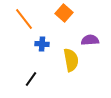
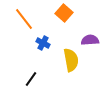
blue cross: moved 1 px right, 1 px up; rotated 24 degrees clockwise
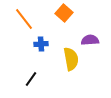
blue cross: moved 2 px left, 1 px down; rotated 32 degrees counterclockwise
yellow semicircle: moved 1 px up
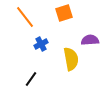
orange square: rotated 30 degrees clockwise
orange line: moved 1 px right, 2 px up
blue cross: rotated 24 degrees counterclockwise
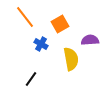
orange square: moved 4 px left, 11 px down; rotated 12 degrees counterclockwise
blue cross: rotated 32 degrees counterclockwise
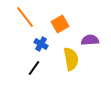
black line: moved 3 px right, 11 px up
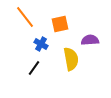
orange square: rotated 18 degrees clockwise
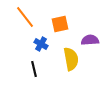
black line: moved 1 px down; rotated 49 degrees counterclockwise
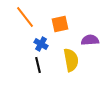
yellow semicircle: moved 1 px down
black line: moved 4 px right, 4 px up
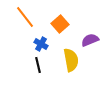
orange square: rotated 30 degrees counterclockwise
purple semicircle: rotated 18 degrees counterclockwise
